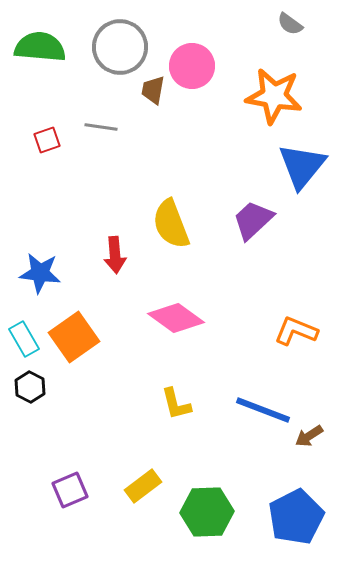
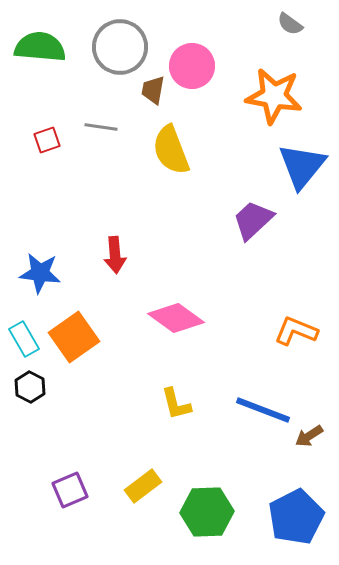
yellow semicircle: moved 74 px up
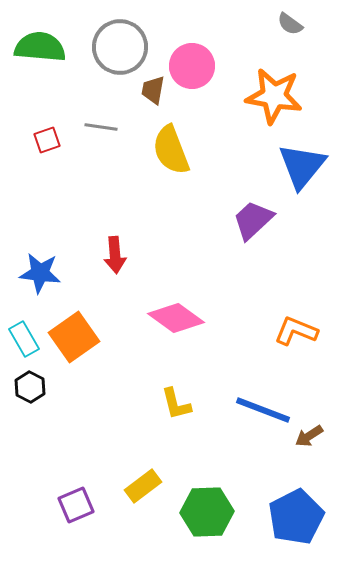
purple square: moved 6 px right, 15 px down
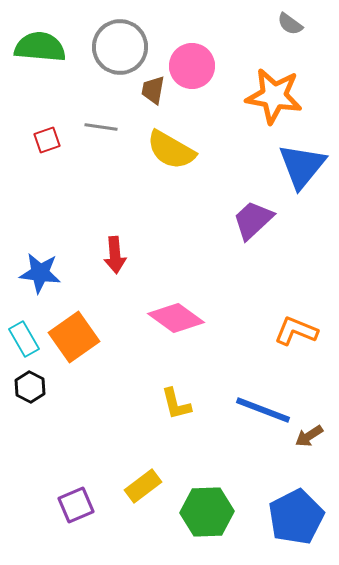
yellow semicircle: rotated 39 degrees counterclockwise
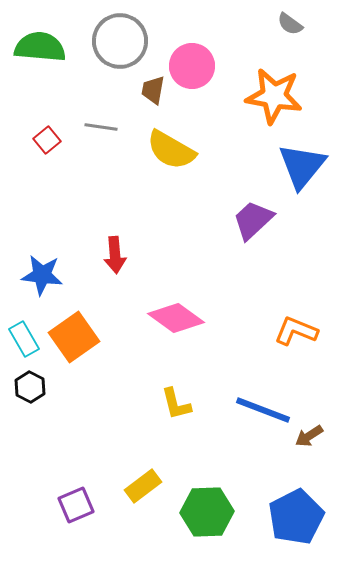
gray circle: moved 6 px up
red square: rotated 20 degrees counterclockwise
blue star: moved 2 px right, 2 px down
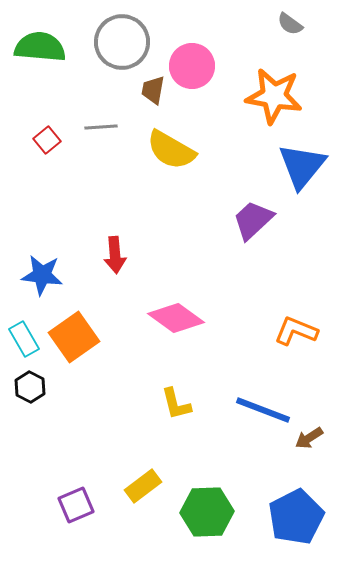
gray circle: moved 2 px right, 1 px down
gray line: rotated 12 degrees counterclockwise
brown arrow: moved 2 px down
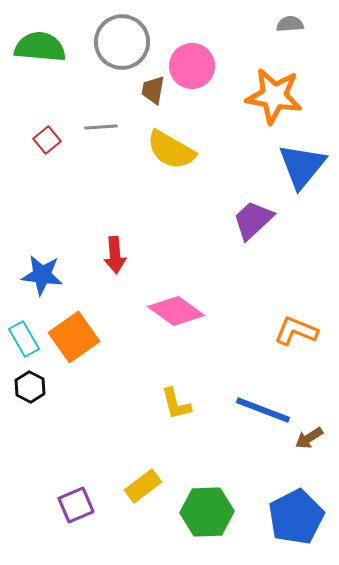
gray semicircle: rotated 140 degrees clockwise
pink diamond: moved 7 px up
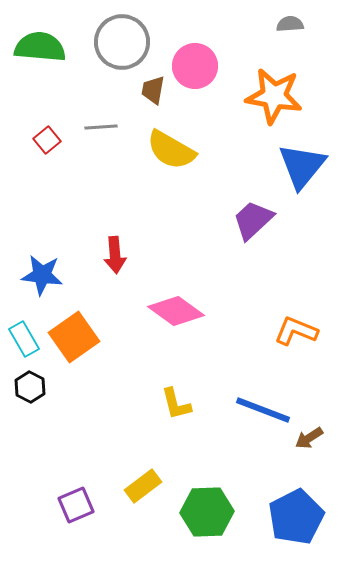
pink circle: moved 3 px right
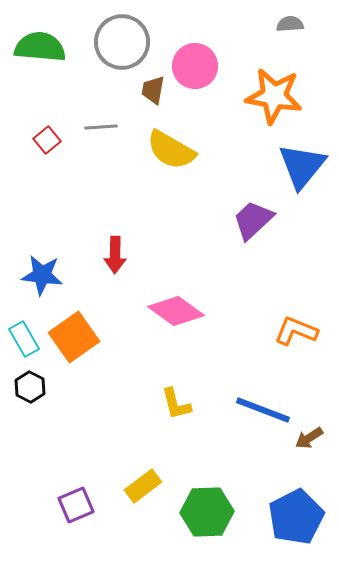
red arrow: rotated 6 degrees clockwise
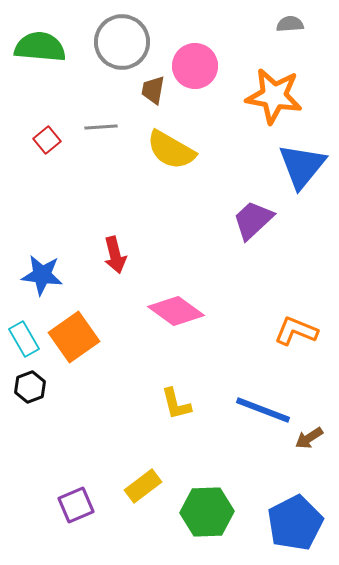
red arrow: rotated 15 degrees counterclockwise
black hexagon: rotated 12 degrees clockwise
blue pentagon: moved 1 px left, 6 px down
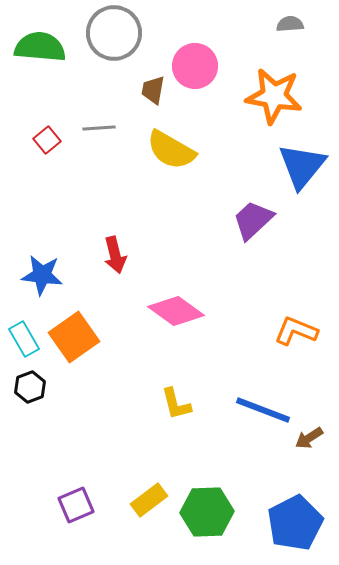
gray circle: moved 8 px left, 9 px up
gray line: moved 2 px left, 1 px down
yellow rectangle: moved 6 px right, 14 px down
